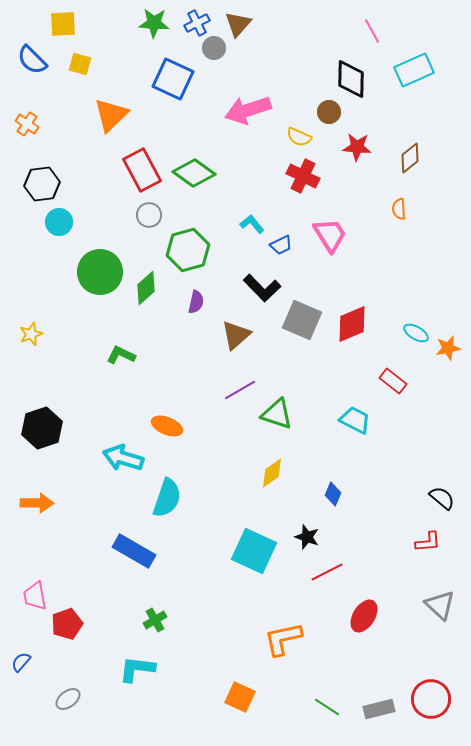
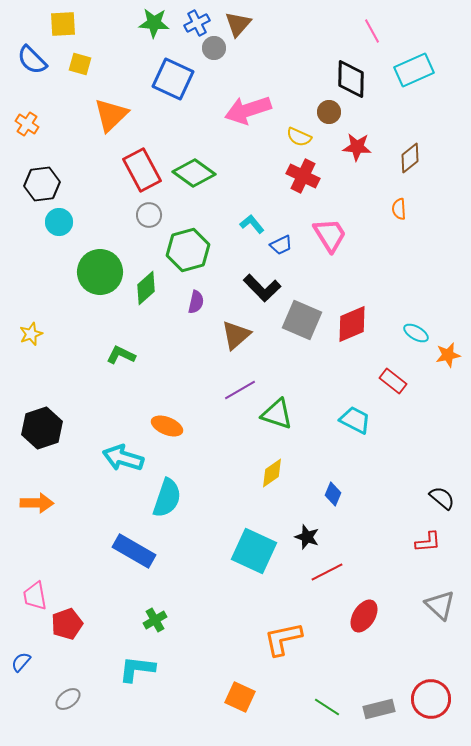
orange star at (448, 348): moved 7 px down
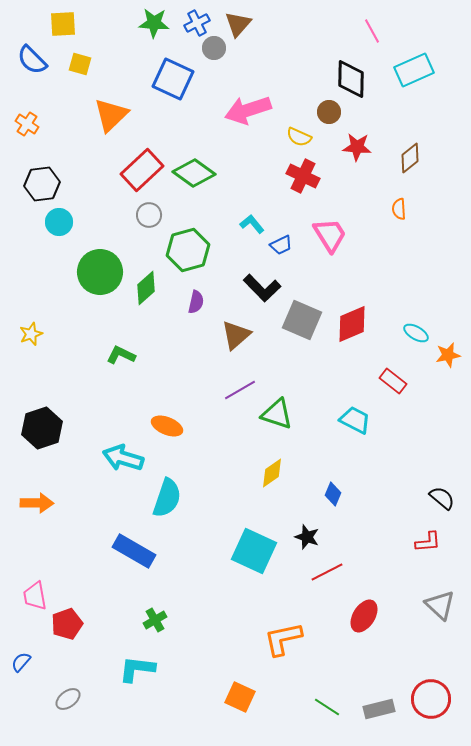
red rectangle at (142, 170): rotated 75 degrees clockwise
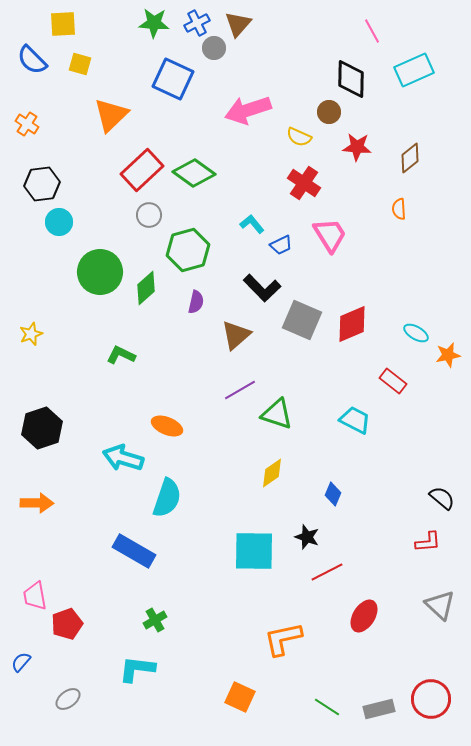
red cross at (303, 176): moved 1 px right, 7 px down; rotated 8 degrees clockwise
cyan square at (254, 551): rotated 24 degrees counterclockwise
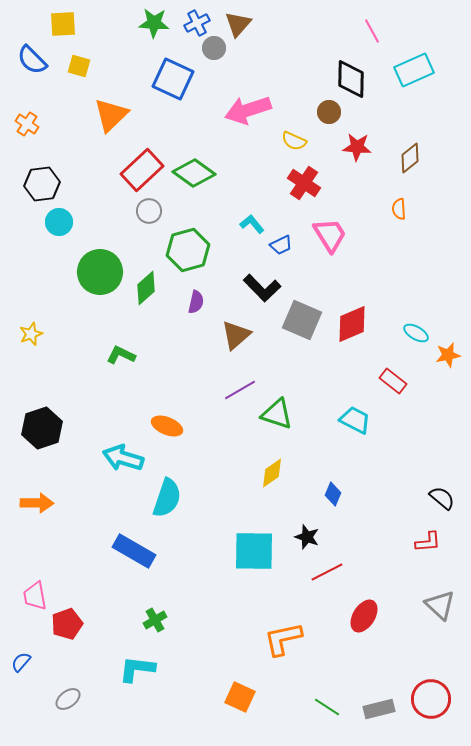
yellow square at (80, 64): moved 1 px left, 2 px down
yellow semicircle at (299, 137): moved 5 px left, 4 px down
gray circle at (149, 215): moved 4 px up
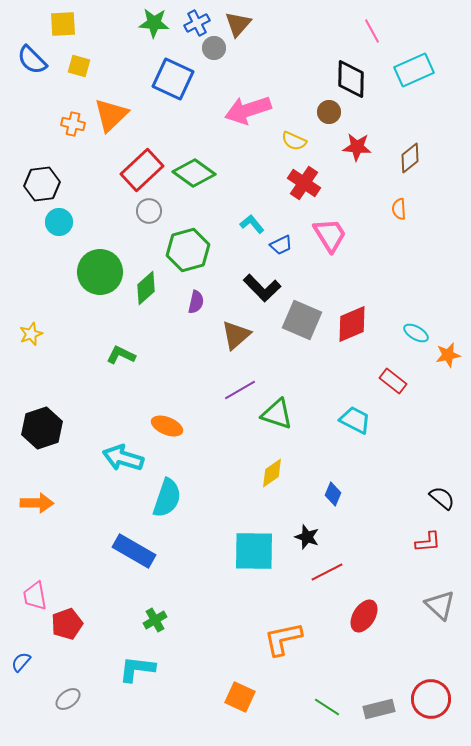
orange cross at (27, 124): moved 46 px right; rotated 20 degrees counterclockwise
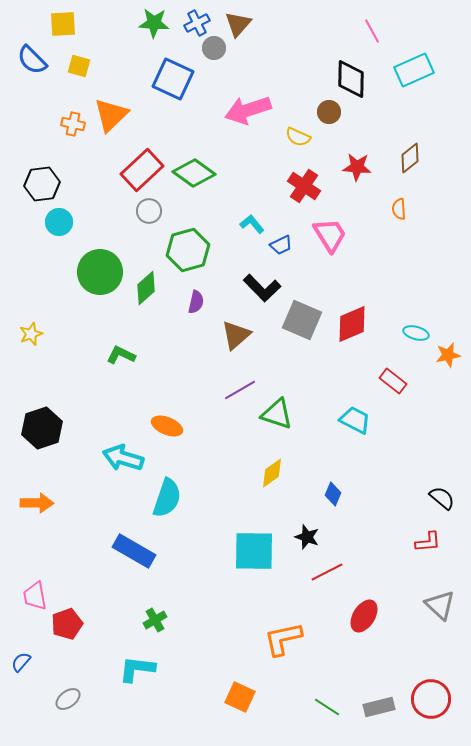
yellow semicircle at (294, 141): moved 4 px right, 4 px up
red star at (357, 147): moved 20 px down
red cross at (304, 183): moved 3 px down
cyan ellipse at (416, 333): rotated 15 degrees counterclockwise
gray rectangle at (379, 709): moved 2 px up
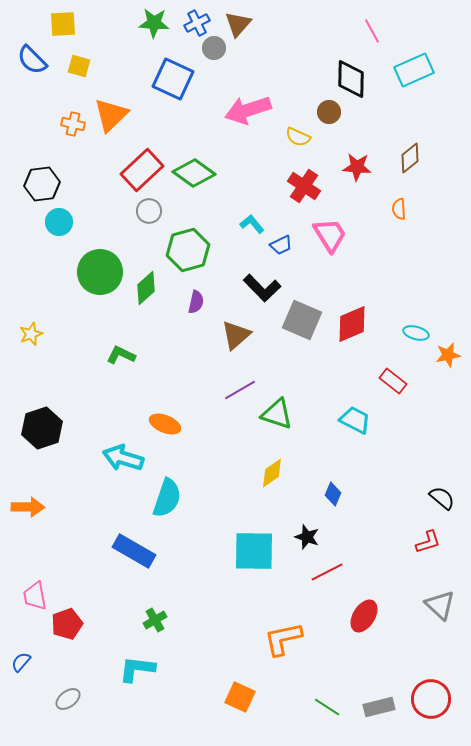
orange ellipse at (167, 426): moved 2 px left, 2 px up
orange arrow at (37, 503): moved 9 px left, 4 px down
red L-shape at (428, 542): rotated 12 degrees counterclockwise
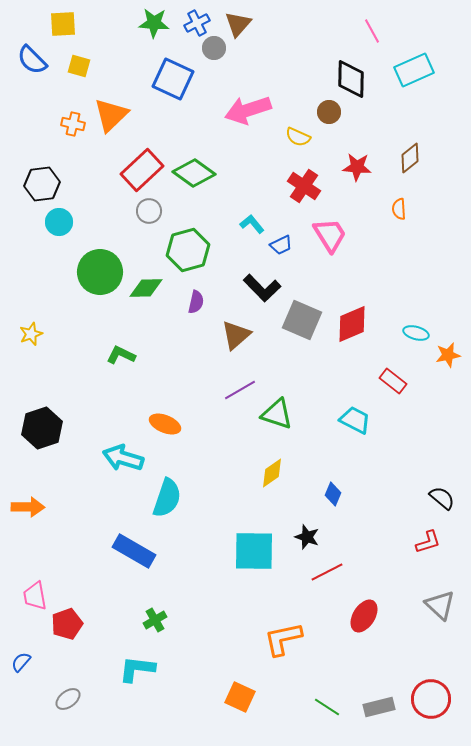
green diamond at (146, 288): rotated 40 degrees clockwise
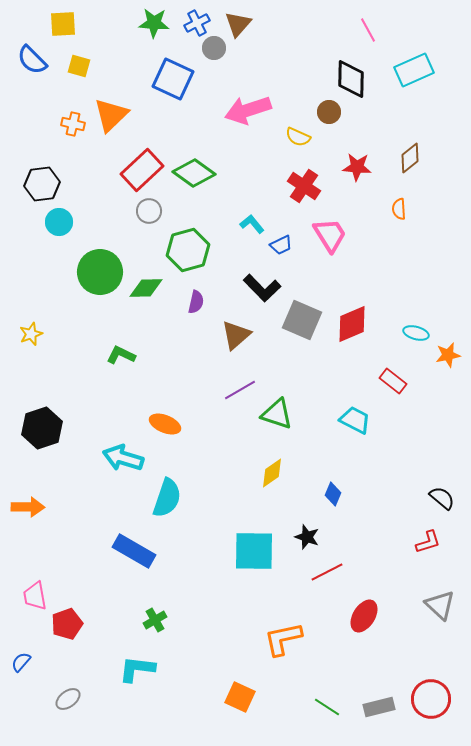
pink line at (372, 31): moved 4 px left, 1 px up
